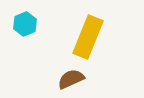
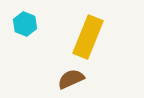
cyan hexagon: rotated 15 degrees counterclockwise
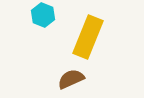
cyan hexagon: moved 18 px right, 9 px up
